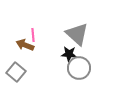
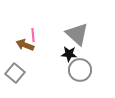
gray circle: moved 1 px right, 2 px down
gray square: moved 1 px left, 1 px down
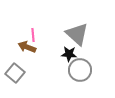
brown arrow: moved 2 px right, 2 px down
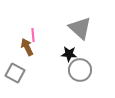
gray triangle: moved 3 px right, 6 px up
brown arrow: rotated 42 degrees clockwise
gray square: rotated 12 degrees counterclockwise
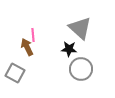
black star: moved 5 px up
gray circle: moved 1 px right, 1 px up
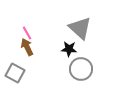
pink line: moved 6 px left, 2 px up; rotated 24 degrees counterclockwise
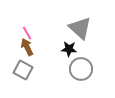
gray square: moved 8 px right, 3 px up
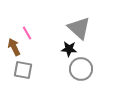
gray triangle: moved 1 px left
brown arrow: moved 13 px left
gray square: rotated 18 degrees counterclockwise
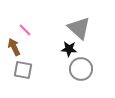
pink line: moved 2 px left, 3 px up; rotated 16 degrees counterclockwise
